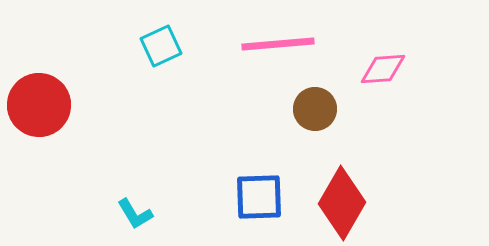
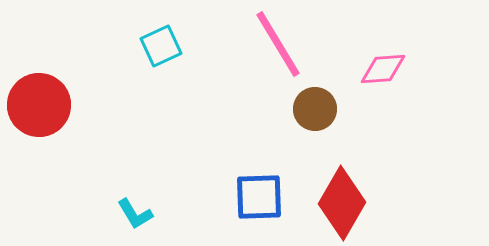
pink line: rotated 64 degrees clockwise
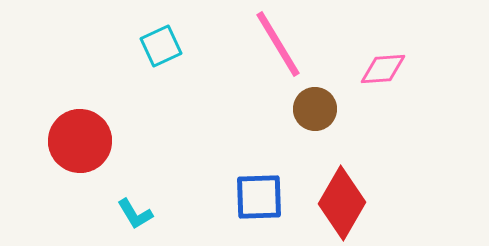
red circle: moved 41 px right, 36 px down
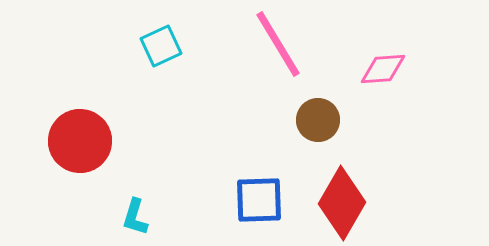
brown circle: moved 3 px right, 11 px down
blue square: moved 3 px down
cyan L-shape: moved 3 px down; rotated 48 degrees clockwise
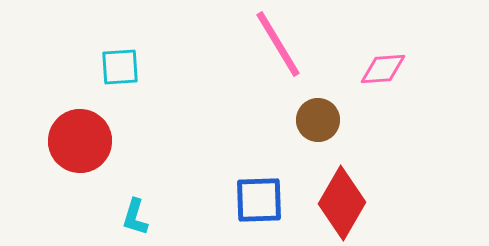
cyan square: moved 41 px left, 21 px down; rotated 21 degrees clockwise
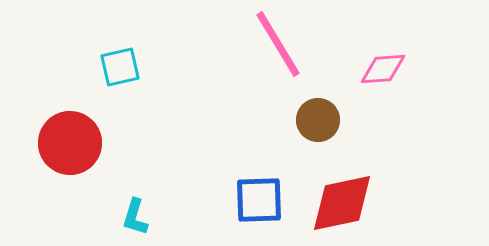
cyan square: rotated 9 degrees counterclockwise
red circle: moved 10 px left, 2 px down
red diamond: rotated 48 degrees clockwise
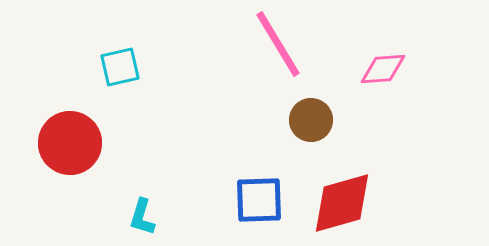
brown circle: moved 7 px left
red diamond: rotated 4 degrees counterclockwise
cyan L-shape: moved 7 px right
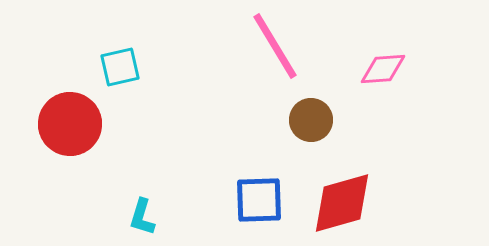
pink line: moved 3 px left, 2 px down
red circle: moved 19 px up
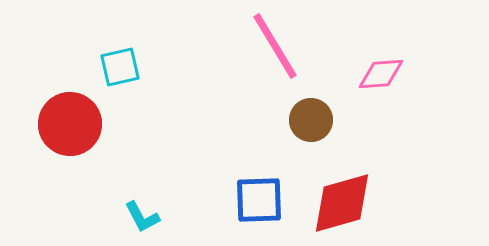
pink diamond: moved 2 px left, 5 px down
cyan L-shape: rotated 45 degrees counterclockwise
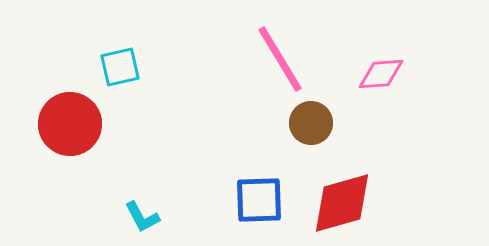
pink line: moved 5 px right, 13 px down
brown circle: moved 3 px down
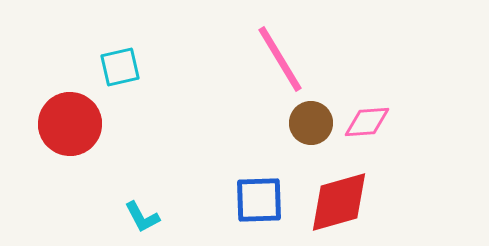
pink diamond: moved 14 px left, 48 px down
red diamond: moved 3 px left, 1 px up
